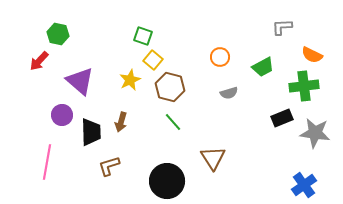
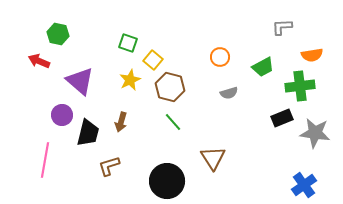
green square: moved 15 px left, 7 px down
orange semicircle: rotated 35 degrees counterclockwise
red arrow: rotated 70 degrees clockwise
green cross: moved 4 px left
black trapezoid: moved 3 px left, 1 px down; rotated 16 degrees clockwise
pink line: moved 2 px left, 2 px up
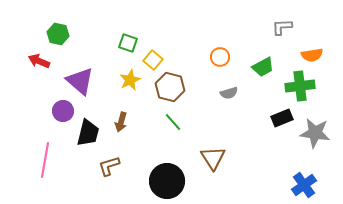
purple circle: moved 1 px right, 4 px up
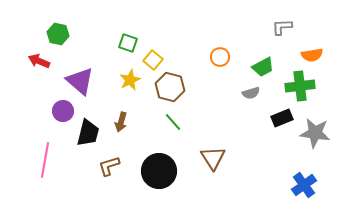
gray semicircle: moved 22 px right
black circle: moved 8 px left, 10 px up
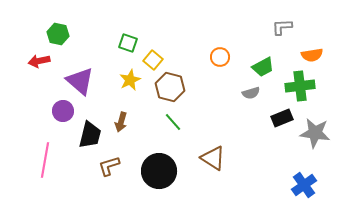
red arrow: rotated 35 degrees counterclockwise
black trapezoid: moved 2 px right, 2 px down
brown triangle: rotated 24 degrees counterclockwise
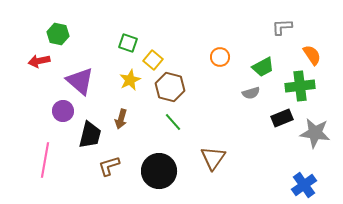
orange semicircle: rotated 115 degrees counterclockwise
brown arrow: moved 3 px up
brown triangle: rotated 32 degrees clockwise
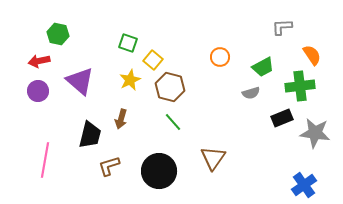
purple circle: moved 25 px left, 20 px up
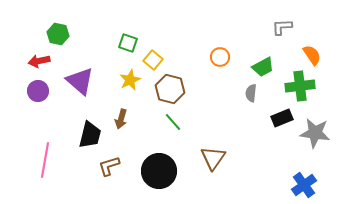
brown hexagon: moved 2 px down
gray semicircle: rotated 114 degrees clockwise
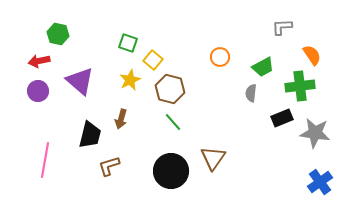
black circle: moved 12 px right
blue cross: moved 16 px right, 3 px up
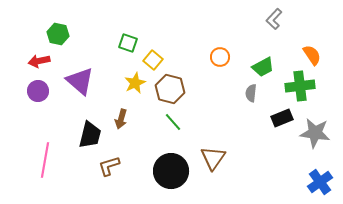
gray L-shape: moved 8 px left, 8 px up; rotated 45 degrees counterclockwise
yellow star: moved 5 px right, 3 px down
